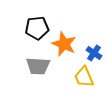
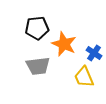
gray trapezoid: rotated 10 degrees counterclockwise
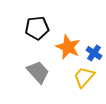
orange star: moved 4 px right, 3 px down
gray trapezoid: moved 6 px down; rotated 125 degrees counterclockwise
yellow trapezoid: rotated 65 degrees clockwise
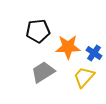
black pentagon: moved 1 px right, 3 px down
orange star: rotated 25 degrees counterclockwise
gray trapezoid: moved 5 px right; rotated 80 degrees counterclockwise
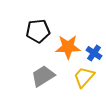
gray trapezoid: moved 4 px down
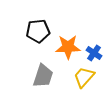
gray trapezoid: rotated 140 degrees clockwise
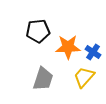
blue cross: moved 1 px left, 1 px up
gray trapezoid: moved 3 px down
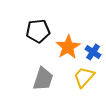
orange star: rotated 30 degrees counterclockwise
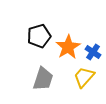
black pentagon: moved 1 px right, 5 px down; rotated 10 degrees counterclockwise
